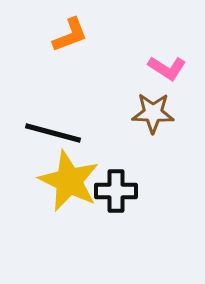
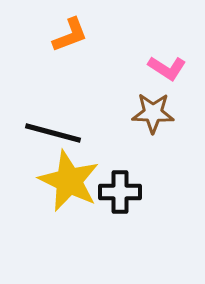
black cross: moved 4 px right, 1 px down
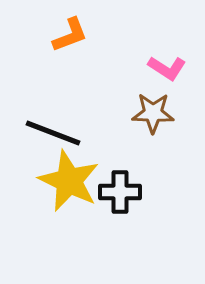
black line: rotated 6 degrees clockwise
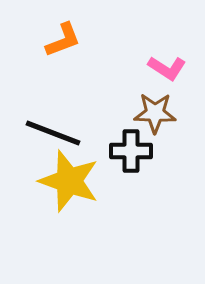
orange L-shape: moved 7 px left, 5 px down
brown star: moved 2 px right
yellow star: rotated 6 degrees counterclockwise
black cross: moved 11 px right, 41 px up
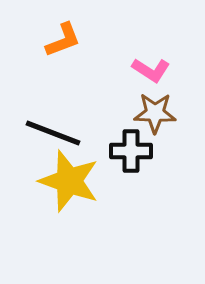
pink L-shape: moved 16 px left, 2 px down
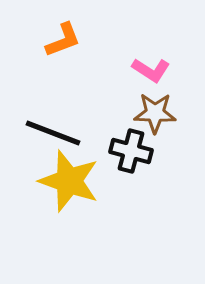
black cross: rotated 15 degrees clockwise
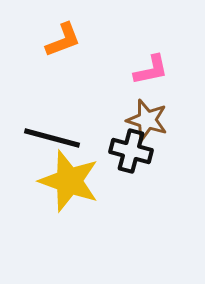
pink L-shape: rotated 45 degrees counterclockwise
brown star: moved 8 px left, 7 px down; rotated 15 degrees clockwise
black line: moved 1 px left, 5 px down; rotated 6 degrees counterclockwise
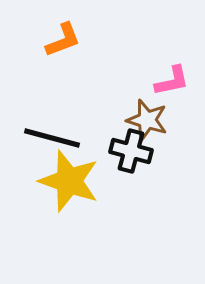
pink L-shape: moved 21 px right, 11 px down
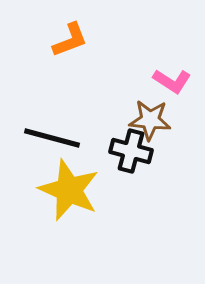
orange L-shape: moved 7 px right
pink L-shape: rotated 45 degrees clockwise
brown star: moved 3 px right; rotated 12 degrees counterclockwise
yellow star: moved 9 px down; rotated 4 degrees clockwise
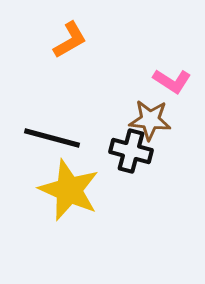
orange L-shape: rotated 9 degrees counterclockwise
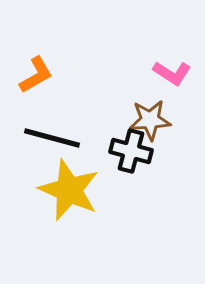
orange L-shape: moved 34 px left, 35 px down
pink L-shape: moved 8 px up
brown star: rotated 9 degrees counterclockwise
